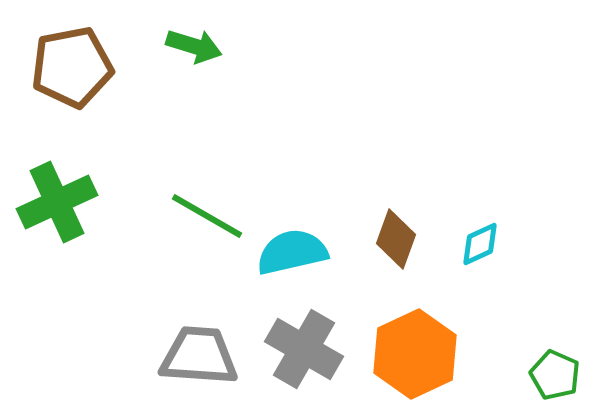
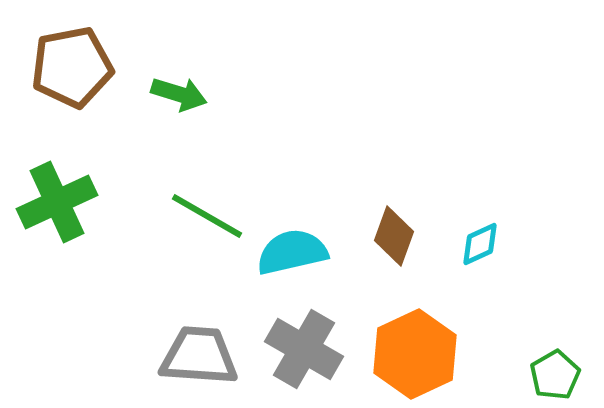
green arrow: moved 15 px left, 48 px down
brown diamond: moved 2 px left, 3 px up
green pentagon: rotated 18 degrees clockwise
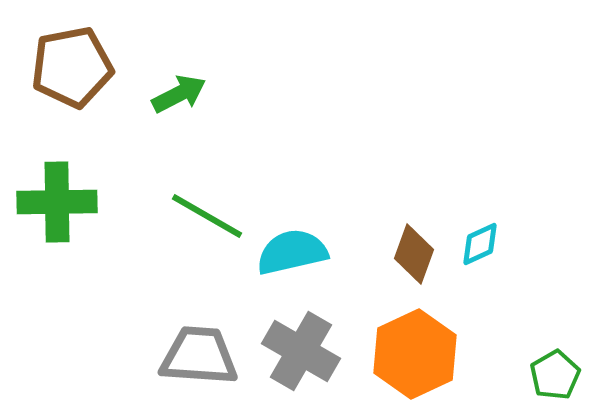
green arrow: rotated 44 degrees counterclockwise
green cross: rotated 24 degrees clockwise
brown diamond: moved 20 px right, 18 px down
gray cross: moved 3 px left, 2 px down
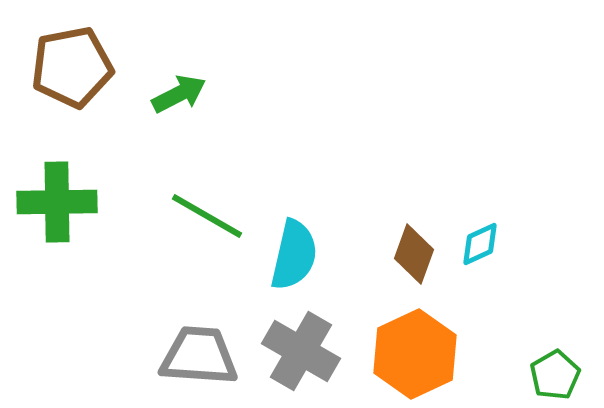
cyan semicircle: moved 2 px right, 3 px down; rotated 116 degrees clockwise
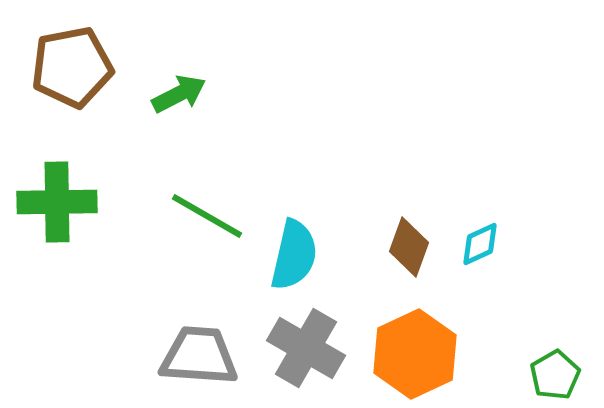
brown diamond: moved 5 px left, 7 px up
gray cross: moved 5 px right, 3 px up
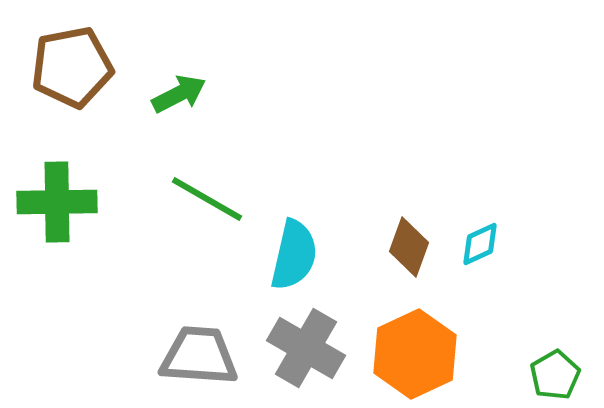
green line: moved 17 px up
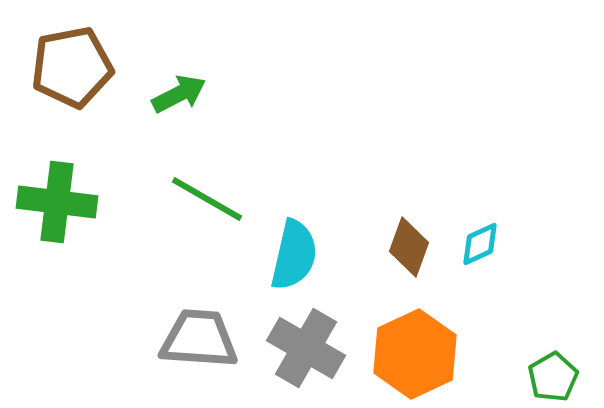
green cross: rotated 8 degrees clockwise
gray trapezoid: moved 17 px up
green pentagon: moved 2 px left, 2 px down
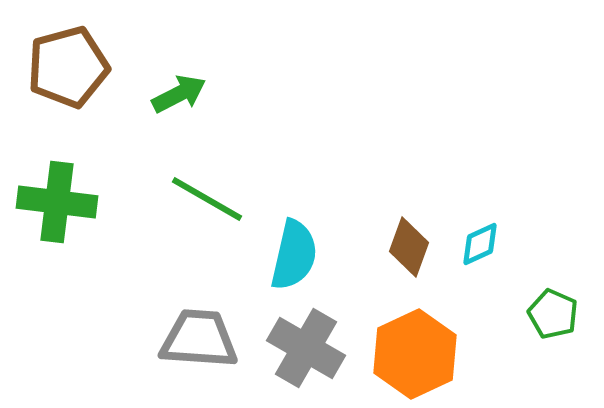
brown pentagon: moved 4 px left; rotated 4 degrees counterclockwise
green pentagon: moved 63 px up; rotated 18 degrees counterclockwise
